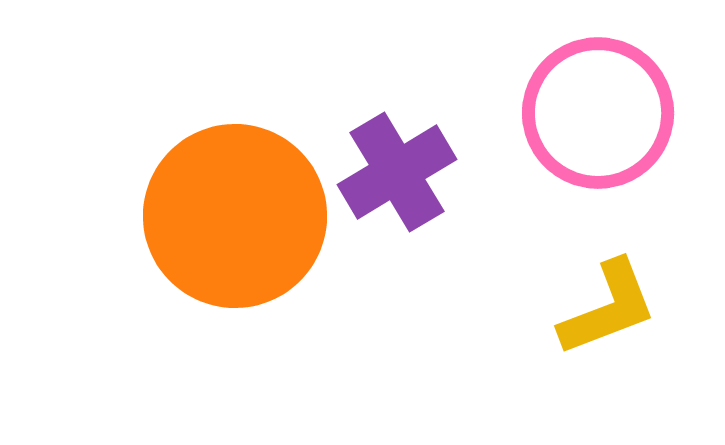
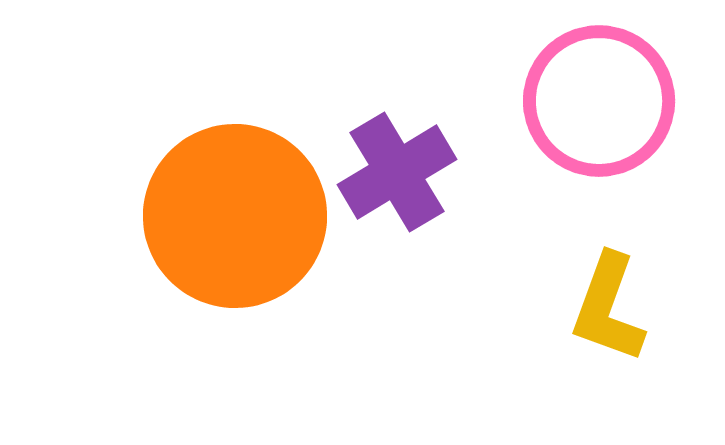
pink circle: moved 1 px right, 12 px up
yellow L-shape: rotated 131 degrees clockwise
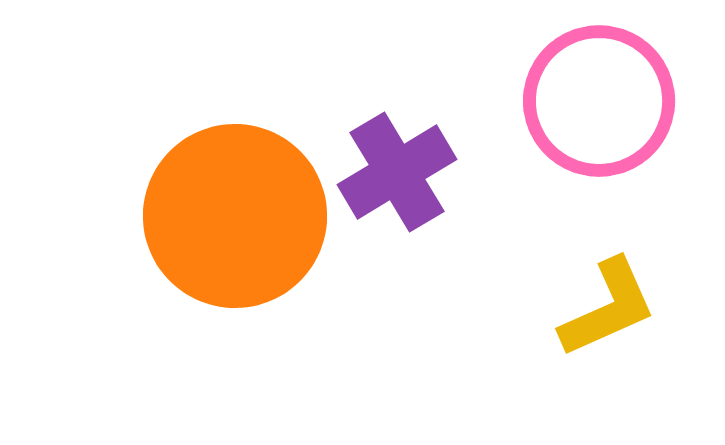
yellow L-shape: rotated 134 degrees counterclockwise
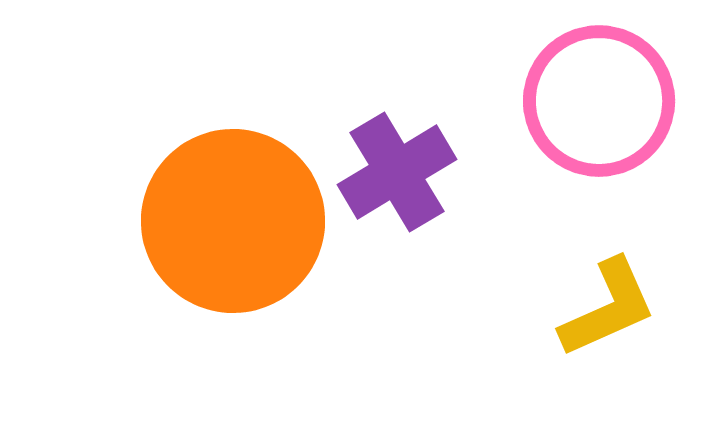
orange circle: moved 2 px left, 5 px down
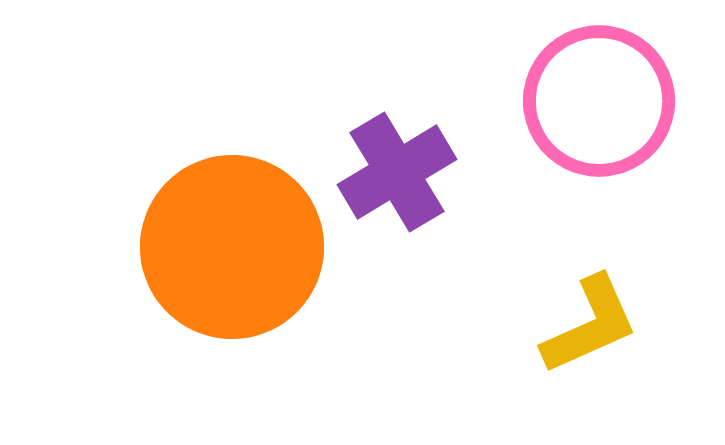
orange circle: moved 1 px left, 26 px down
yellow L-shape: moved 18 px left, 17 px down
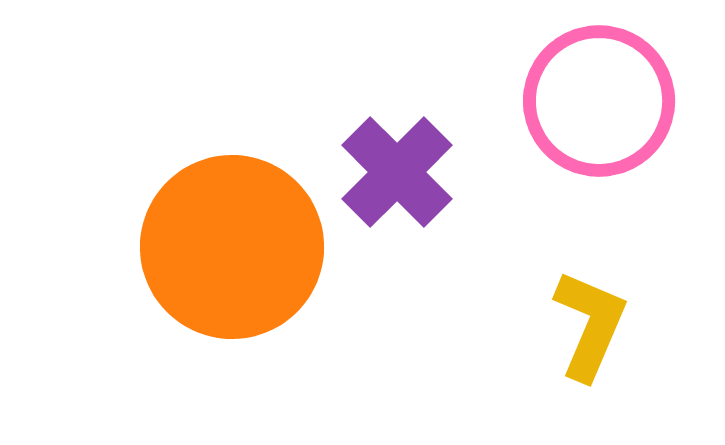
purple cross: rotated 14 degrees counterclockwise
yellow L-shape: rotated 43 degrees counterclockwise
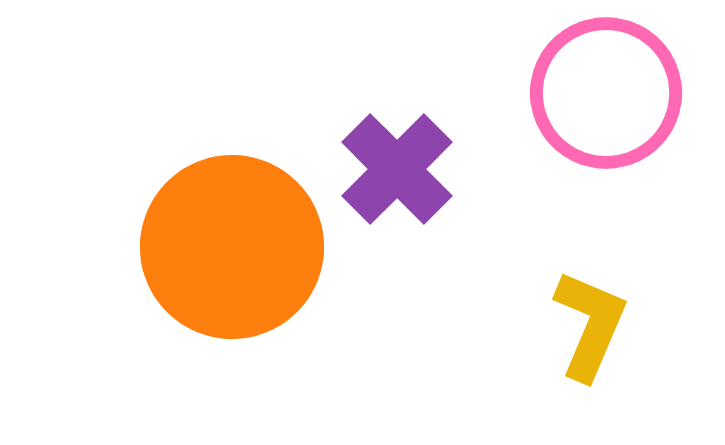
pink circle: moved 7 px right, 8 px up
purple cross: moved 3 px up
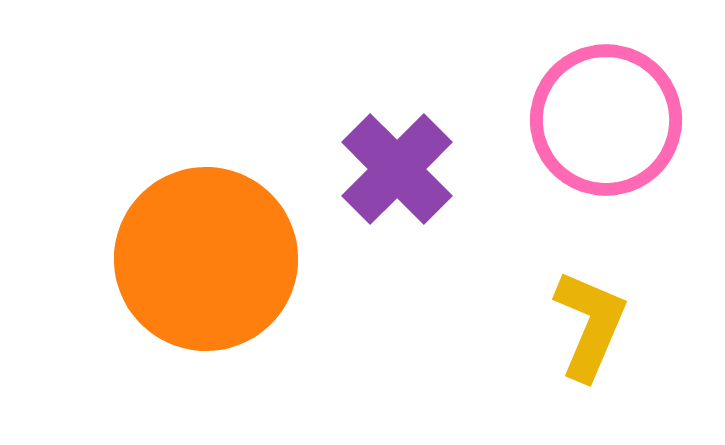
pink circle: moved 27 px down
orange circle: moved 26 px left, 12 px down
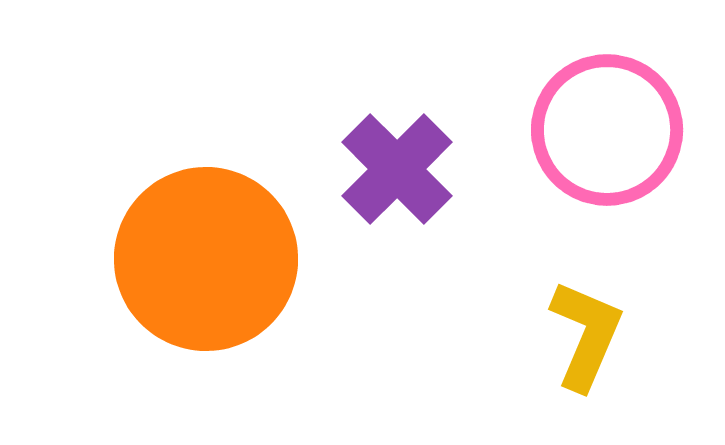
pink circle: moved 1 px right, 10 px down
yellow L-shape: moved 4 px left, 10 px down
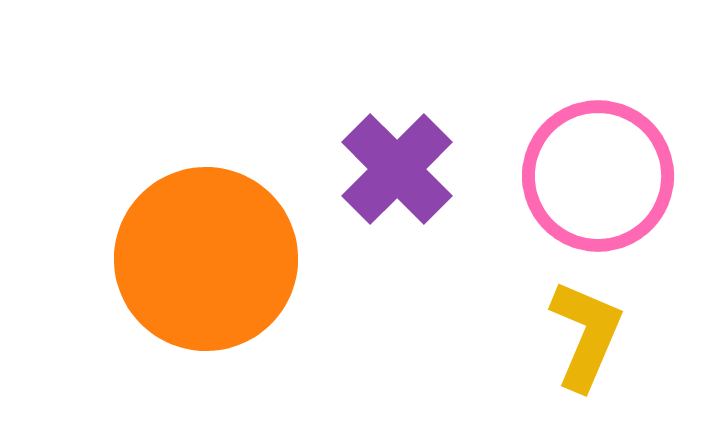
pink circle: moved 9 px left, 46 px down
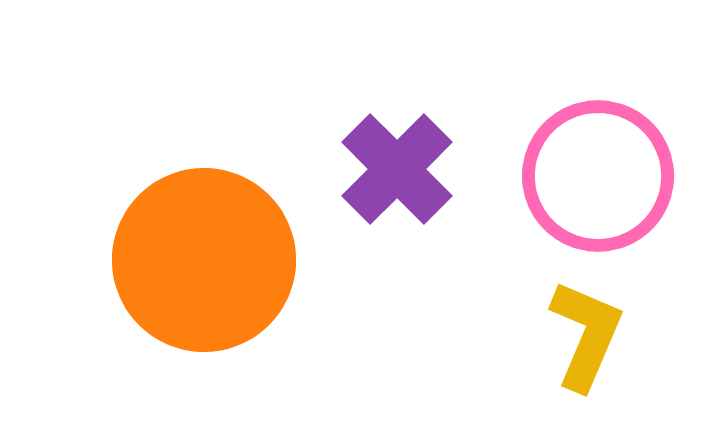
orange circle: moved 2 px left, 1 px down
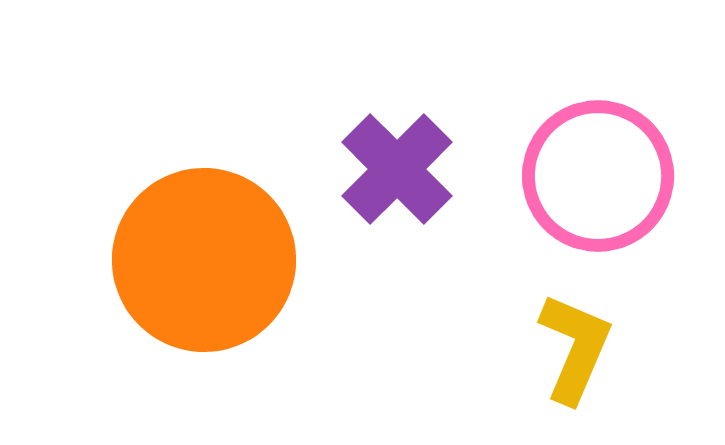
yellow L-shape: moved 11 px left, 13 px down
